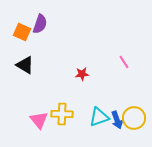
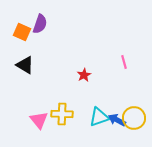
pink line: rotated 16 degrees clockwise
red star: moved 2 px right, 1 px down; rotated 24 degrees counterclockwise
blue arrow: rotated 138 degrees clockwise
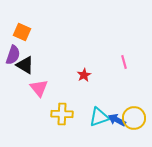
purple semicircle: moved 27 px left, 31 px down
pink triangle: moved 32 px up
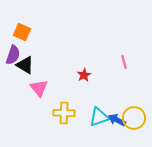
yellow cross: moved 2 px right, 1 px up
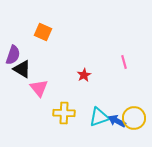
orange square: moved 21 px right
black triangle: moved 3 px left, 4 px down
blue arrow: moved 1 px down
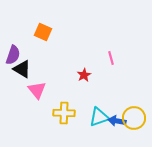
pink line: moved 13 px left, 4 px up
pink triangle: moved 2 px left, 2 px down
blue arrow: rotated 18 degrees counterclockwise
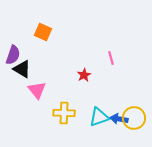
blue arrow: moved 2 px right, 2 px up
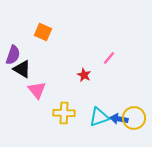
pink line: moved 2 px left; rotated 56 degrees clockwise
red star: rotated 16 degrees counterclockwise
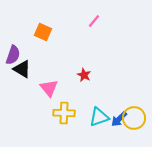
pink line: moved 15 px left, 37 px up
pink triangle: moved 12 px right, 2 px up
blue arrow: rotated 54 degrees counterclockwise
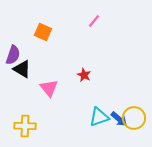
yellow cross: moved 39 px left, 13 px down
blue arrow: rotated 96 degrees counterclockwise
